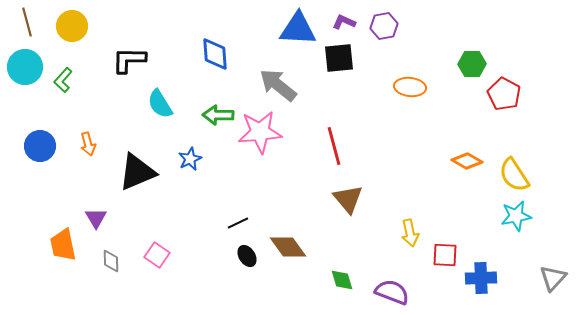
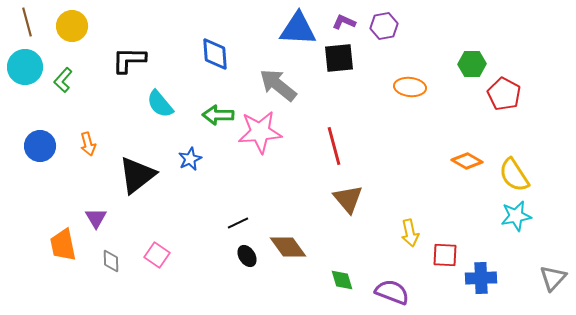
cyan semicircle: rotated 8 degrees counterclockwise
black triangle: moved 3 px down; rotated 15 degrees counterclockwise
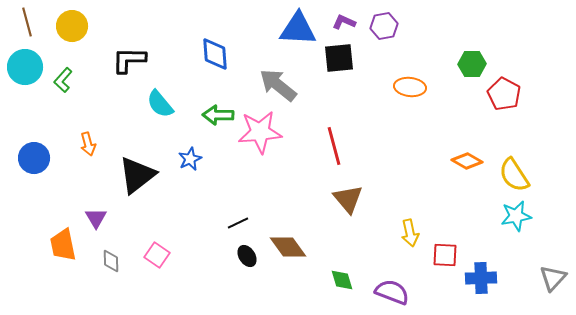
blue circle: moved 6 px left, 12 px down
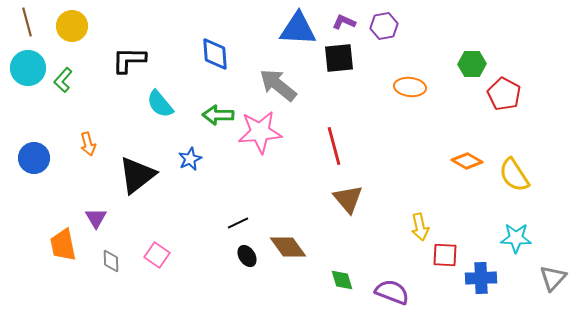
cyan circle: moved 3 px right, 1 px down
cyan star: moved 22 px down; rotated 12 degrees clockwise
yellow arrow: moved 10 px right, 6 px up
